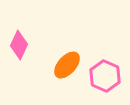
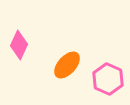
pink hexagon: moved 3 px right, 3 px down
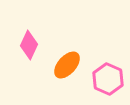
pink diamond: moved 10 px right
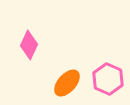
orange ellipse: moved 18 px down
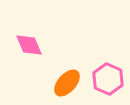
pink diamond: rotated 48 degrees counterclockwise
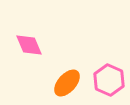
pink hexagon: moved 1 px right, 1 px down
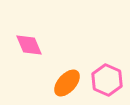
pink hexagon: moved 2 px left
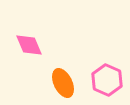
orange ellipse: moved 4 px left; rotated 68 degrees counterclockwise
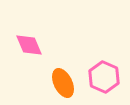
pink hexagon: moved 3 px left, 3 px up
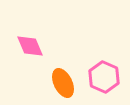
pink diamond: moved 1 px right, 1 px down
